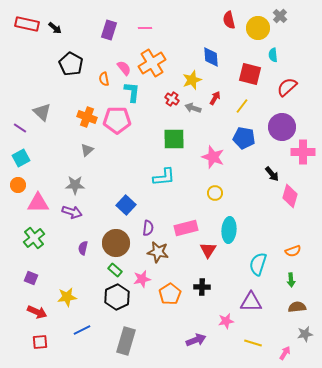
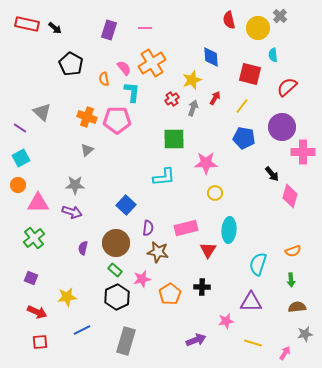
red cross at (172, 99): rotated 24 degrees clockwise
gray arrow at (193, 108): rotated 91 degrees clockwise
pink star at (213, 157): moved 7 px left, 6 px down; rotated 20 degrees counterclockwise
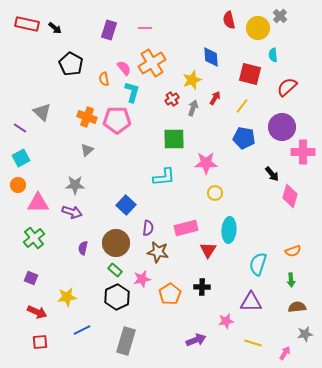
cyan L-shape at (132, 92): rotated 10 degrees clockwise
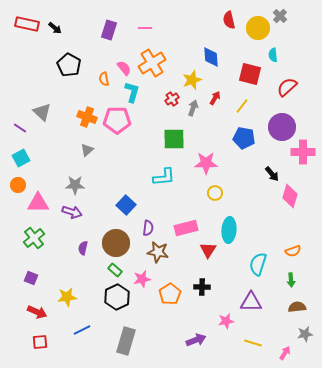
black pentagon at (71, 64): moved 2 px left, 1 px down
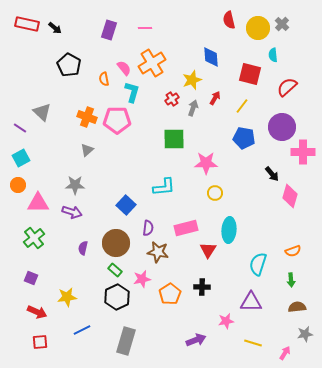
gray cross at (280, 16): moved 2 px right, 8 px down
cyan L-shape at (164, 177): moved 10 px down
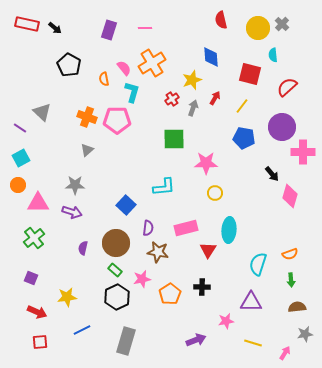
red semicircle at (229, 20): moved 8 px left
orange semicircle at (293, 251): moved 3 px left, 3 px down
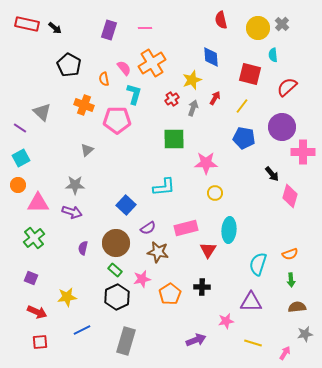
cyan L-shape at (132, 92): moved 2 px right, 2 px down
orange cross at (87, 117): moved 3 px left, 12 px up
purple semicircle at (148, 228): rotated 49 degrees clockwise
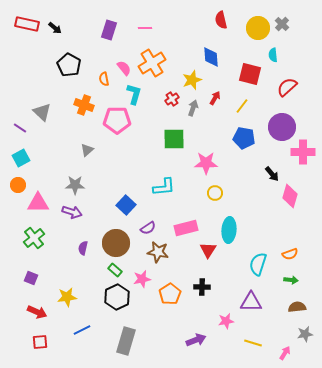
green arrow at (291, 280): rotated 80 degrees counterclockwise
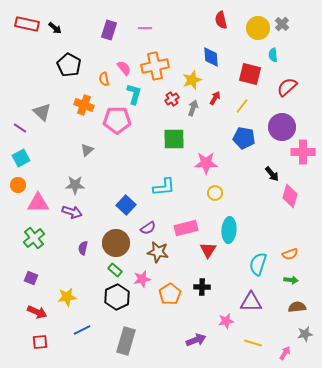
orange cross at (152, 63): moved 3 px right, 3 px down; rotated 20 degrees clockwise
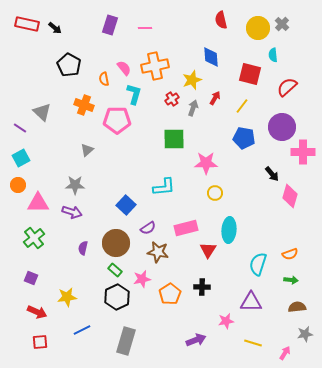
purple rectangle at (109, 30): moved 1 px right, 5 px up
